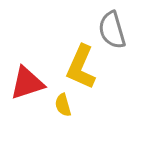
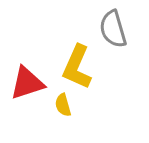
gray semicircle: moved 1 px right, 1 px up
yellow L-shape: moved 4 px left
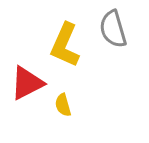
yellow L-shape: moved 12 px left, 22 px up
red triangle: rotated 9 degrees counterclockwise
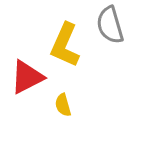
gray semicircle: moved 3 px left, 4 px up
red triangle: moved 6 px up
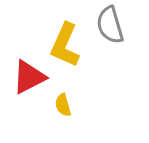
red triangle: moved 2 px right
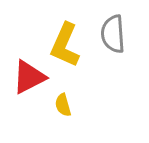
gray semicircle: moved 3 px right, 9 px down; rotated 12 degrees clockwise
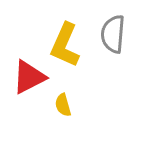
gray semicircle: rotated 9 degrees clockwise
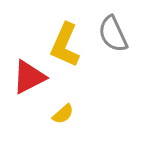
gray semicircle: rotated 30 degrees counterclockwise
yellow semicircle: moved 9 px down; rotated 115 degrees counterclockwise
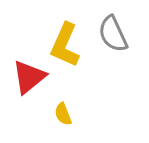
red triangle: rotated 12 degrees counterclockwise
yellow semicircle: rotated 110 degrees clockwise
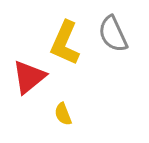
yellow L-shape: moved 2 px up
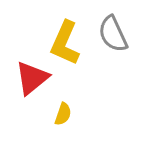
red triangle: moved 3 px right, 1 px down
yellow semicircle: rotated 140 degrees counterclockwise
